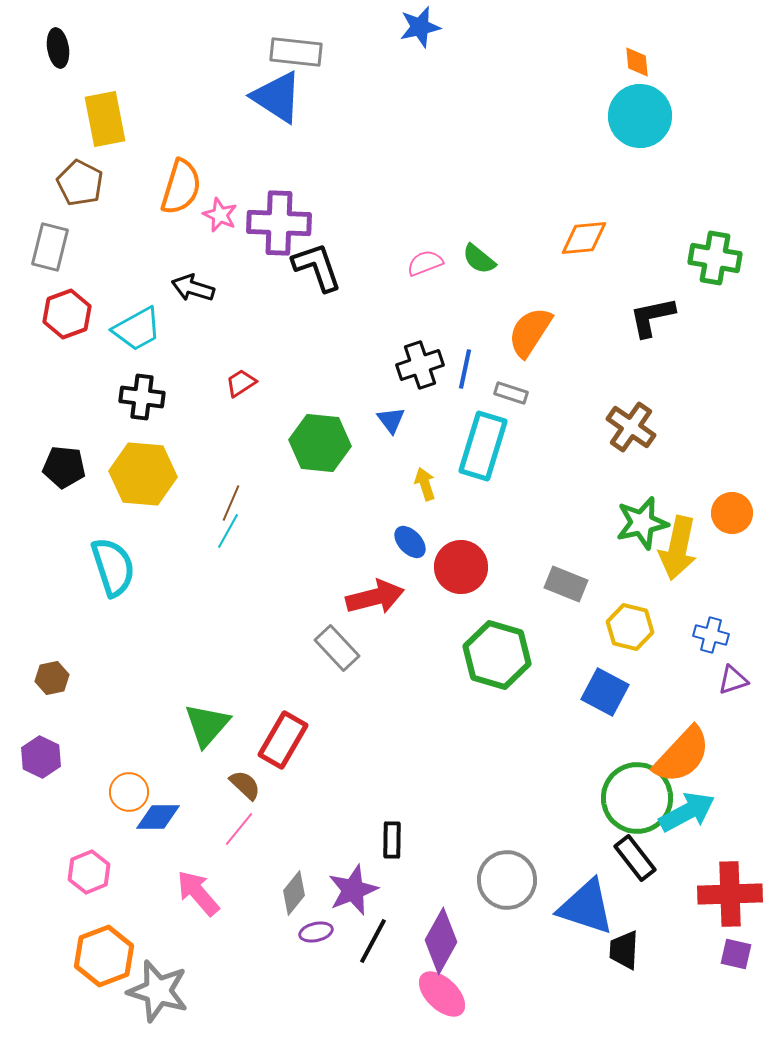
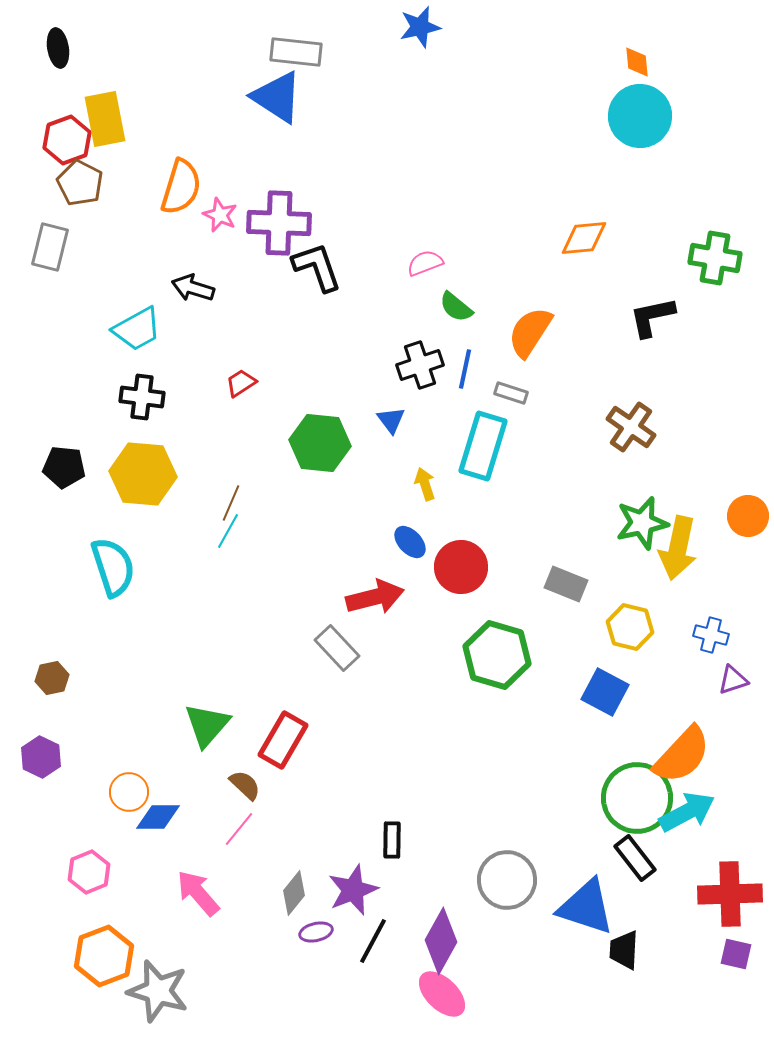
green semicircle at (479, 259): moved 23 px left, 48 px down
red hexagon at (67, 314): moved 174 px up
orange circle at (732, 513): moved 16 px right, 3 px down
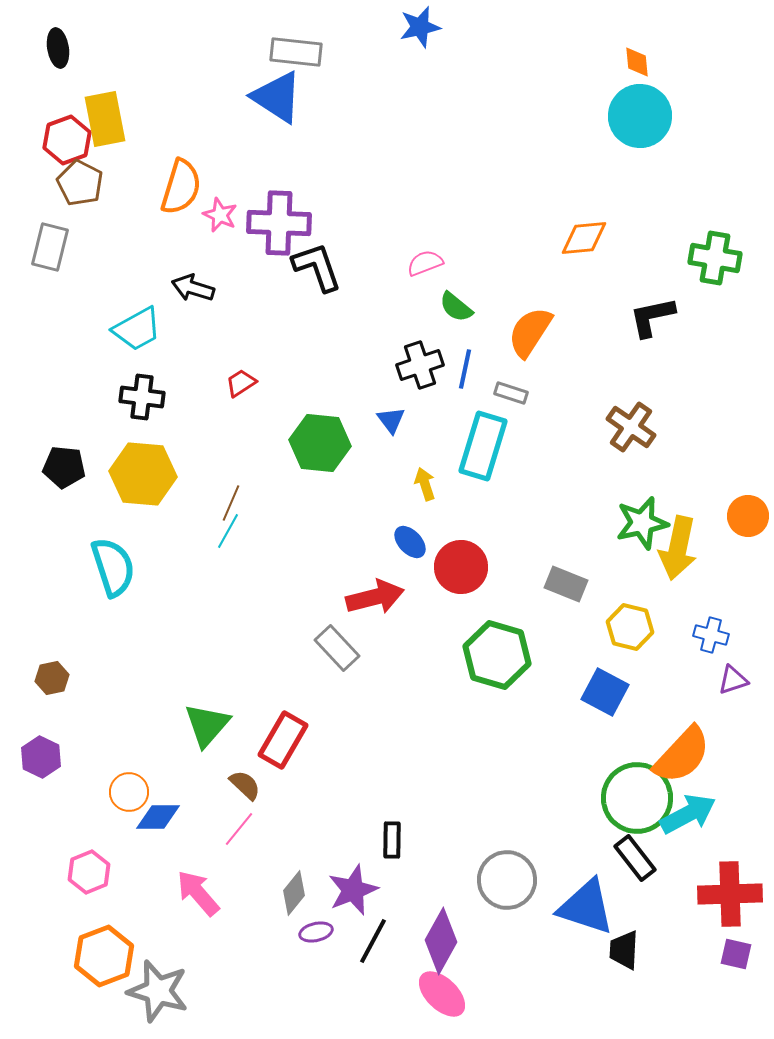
cyan arrow at (687, 812): moved 1 px right, 2 px down
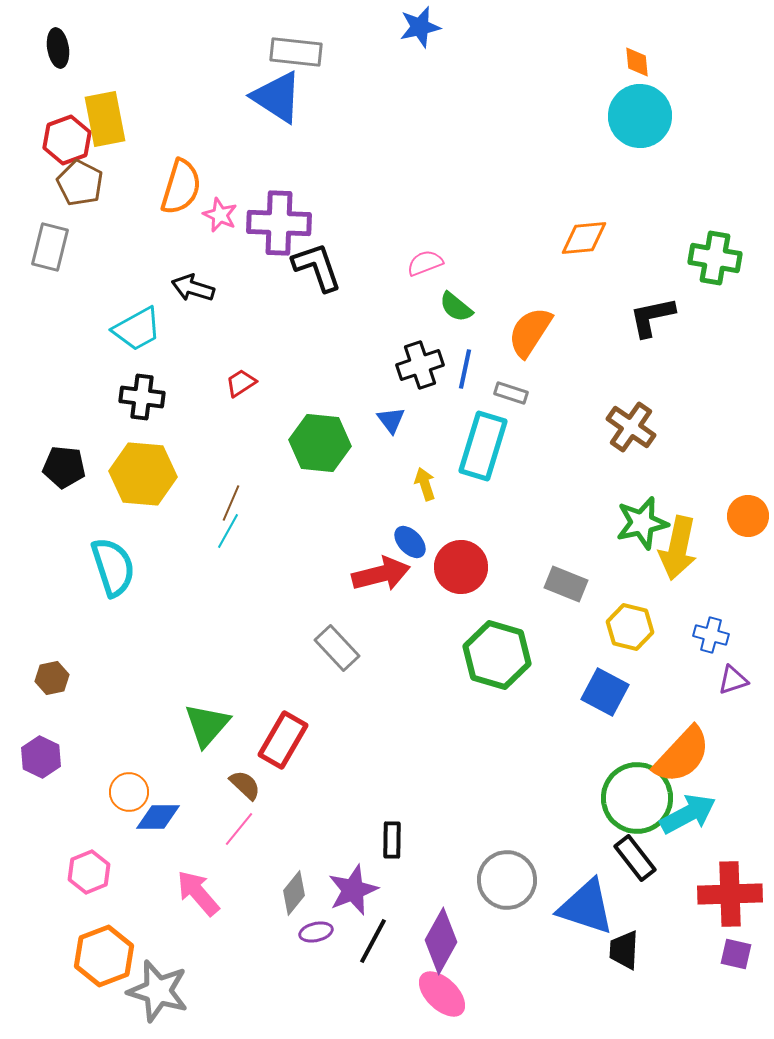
red arrow at (375, 597): moved 6 px right, 23 px up
